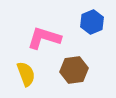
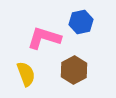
blue hexagon: moved 11 px left; rotated 10 degrees clockwise
brown hexagon: rotated 20 degrees counterclockwise
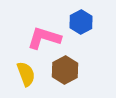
blue hexagon: rotated 15 degrees counterclockwise
brown hexagon: moved 9 px left
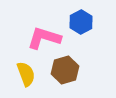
brown hexagon: rotated 12 degrees clockwise
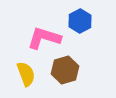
blue hexagon: moved 1 px left, 1 px up
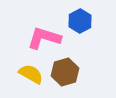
brown hexagon: moved 2 px down
yellow semicircle: moved 5 px right; rotated 40 degrees counterclockwise
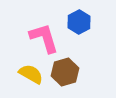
blue hexagon: moved 1 px left, 1 px down
pink L-shape: rotated 56 degrees clockwise
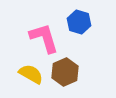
blue hexagon: rotated 15 degrees counterclockwise
brown hexagon: rotated 8 degrees counterclockwise
